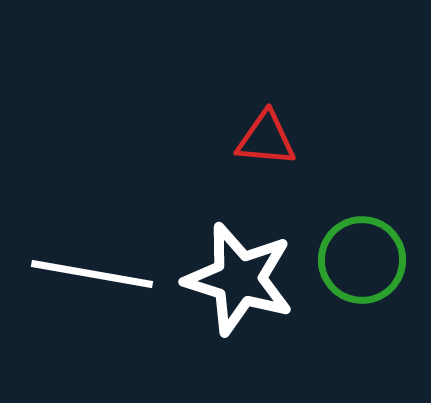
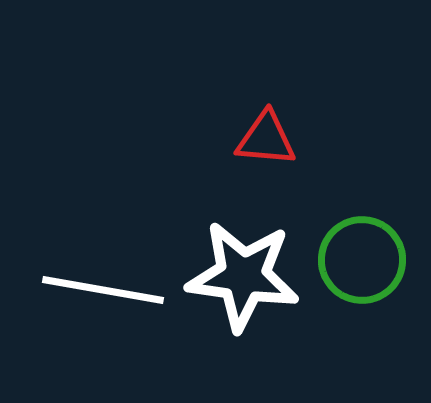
white line: moved 11 px right, 16 px down
white star: moved 4 px right, 3 px up; rotated 9 degrees counterclockwise
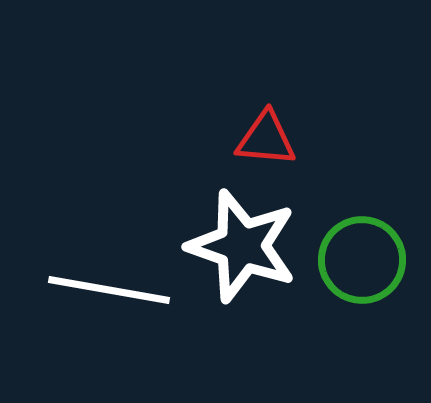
white star: moved 1 px left, 30 px up; rotated 11 degrees clockwise
white line: moved 6 px right
